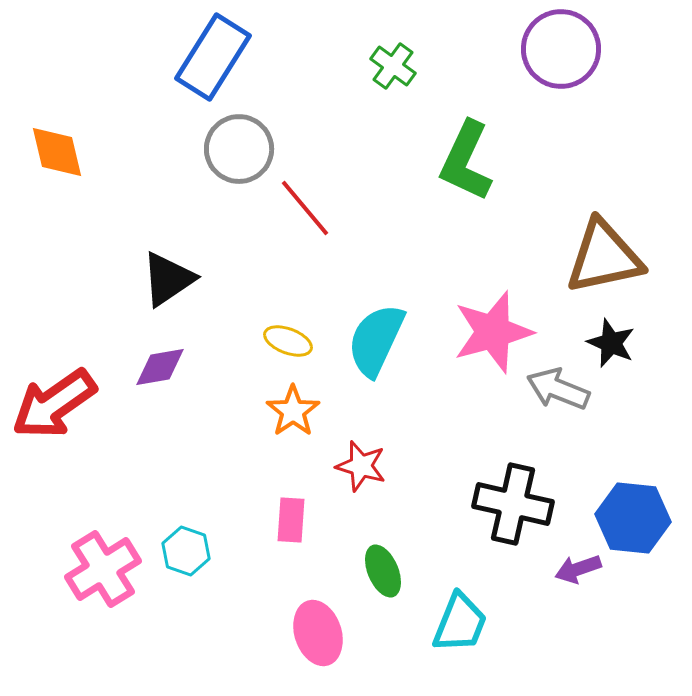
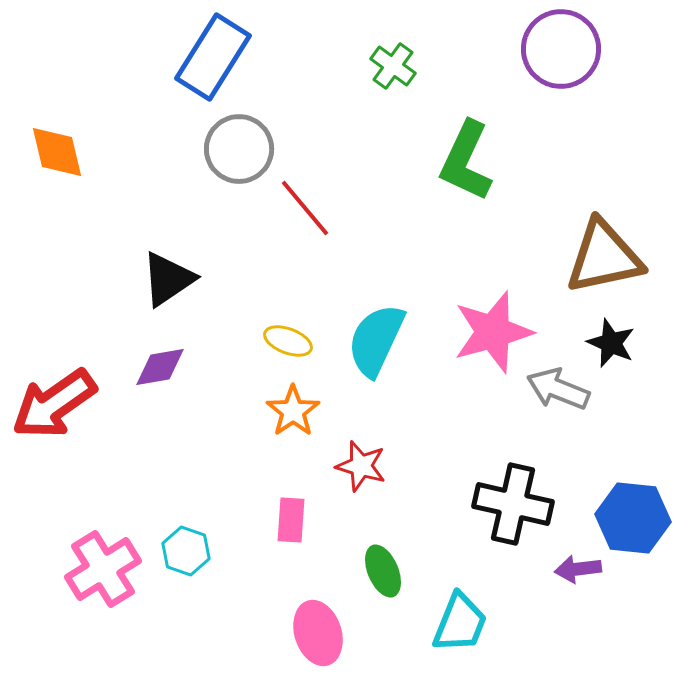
purple arrow: rotated 12 degrees clockwise
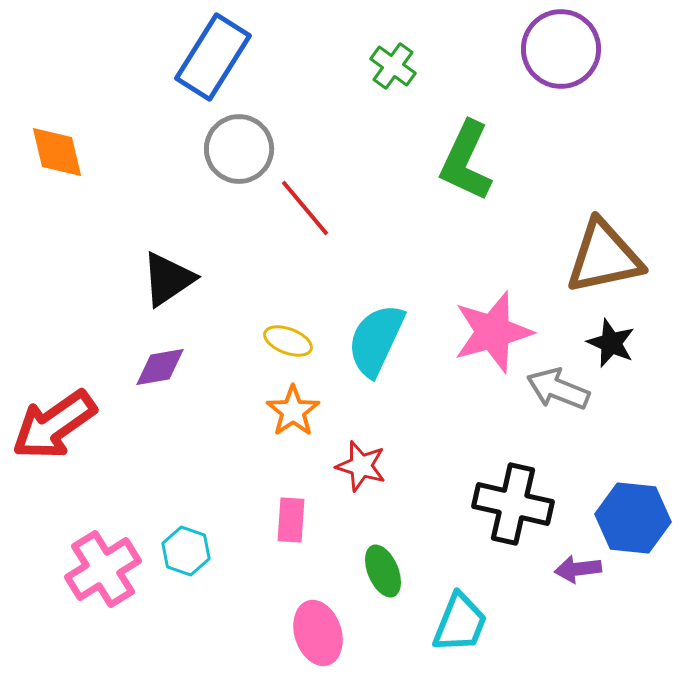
red arrow: moved 21 px down
